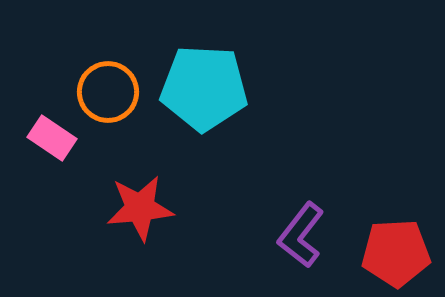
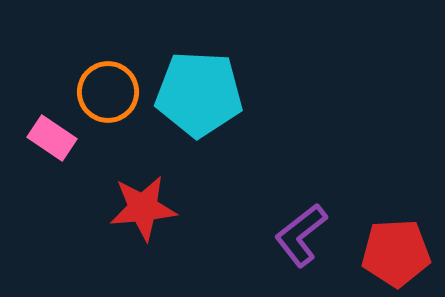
cyan pentagon: moved 5 px left, 6 px down
red star: moved 3 px right
purple L-shape: rotated 14 degrees clockwise
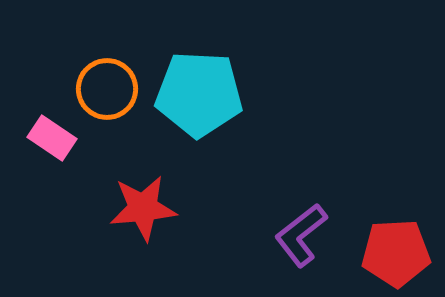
orange circle: moved 1 px left, 3 px up
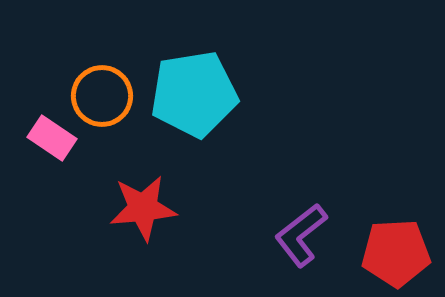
orange circle: moved 5 px left, 7 px down
cyan pentagon: moved 5 px left; rotated 12 degrees counterclockwise
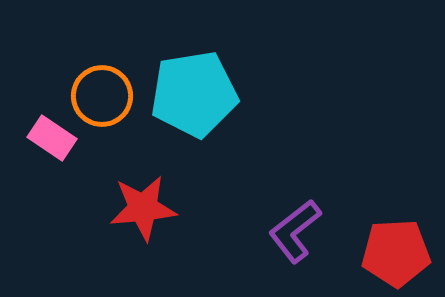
purple L-shape: moved 6 px left, 4 px up
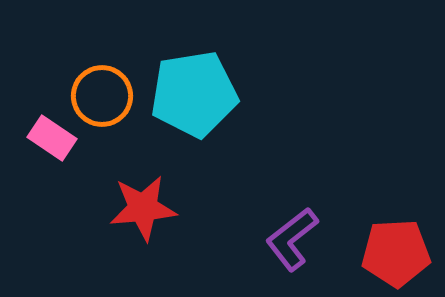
purple L-shape: moved 3 px left, 8 px down
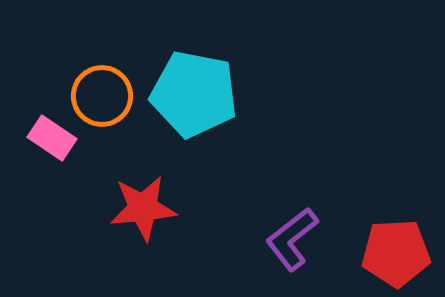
cyan pentagon: rotated 20 degrees clockwise
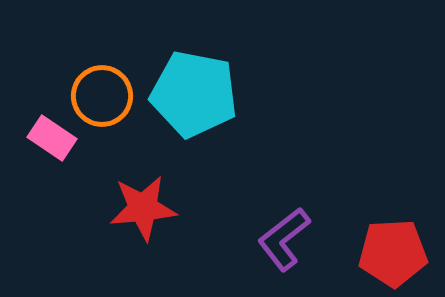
purple L-shape: moved 8 px left
red pentagon: moved 3 px left
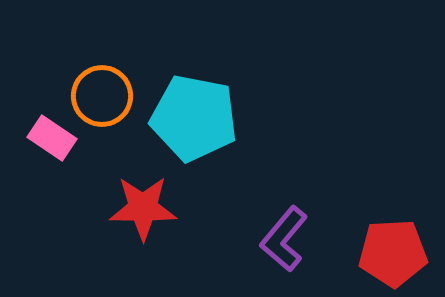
cyan pentagon: moved 24 px down
red star: rotated 6 degrees clockwise
purple L-shape: rotated 12 degrees counterclockwise
